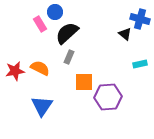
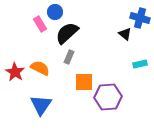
blue cross: moved 1 px up
red star: moved 1 px down; rotated 30 degrees counterclockwise
blue triangle: moved 1 px left, 1 px up
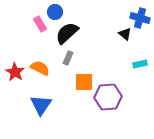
gray rectangle: moved 1 px left, 1 px down
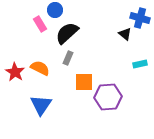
blue circle: moved 2 px up
